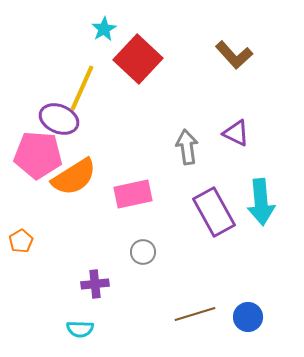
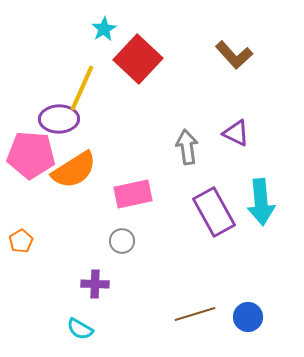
purple ellipse: rotated 24 degrees counterclockwise
pink pentagon: moved 7 px left
orange semicircle: moved 7 px up
gray circle: moved 21 px left, 11 px up
purple cross: rotated 8 degrees clockwise
cyan semicircle: rotated 28 degrees clockwise
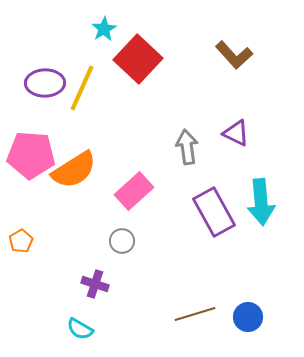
purple ellipse: moved 14 px left, 36 px up
pink rectangle: moved 1 px right, 3 px up; rotated 30 degrees counterclockwise
purple cross: rotated 16 degrees clockwise
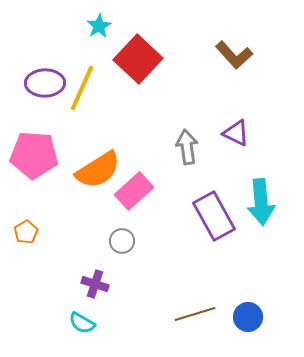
cyan star: moved 5 px left, 3 px up
pink pentagon: moved 3 px right
orange semicircle: moved 24 px right
purple rectangle: moved 4 px down
orange pentagon: moved 5 px right, 9 px up
cyan semicircle: moved 2 px right, 6 px up
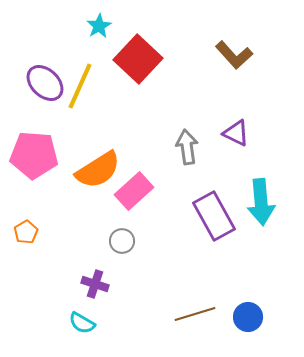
purple ellipse: rotated 45 degrees clockwise
yellow line: moved 2 px left, 2 px up
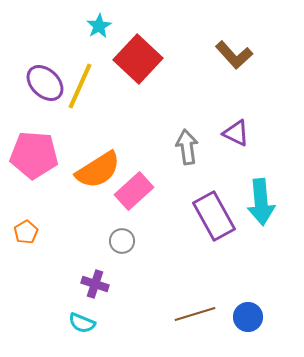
cyan semicircle: rotated 8 degrees counterclockwise
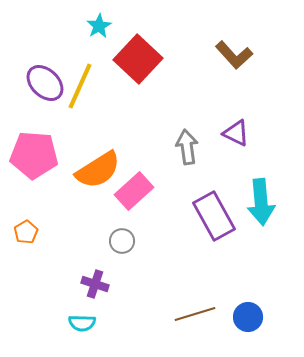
cyan semicircle: rotated 20 degrees counterclockwise
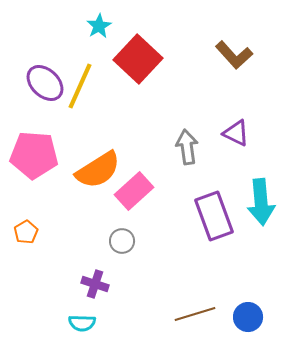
purple rectangle: rotated 9 degrees clockwise
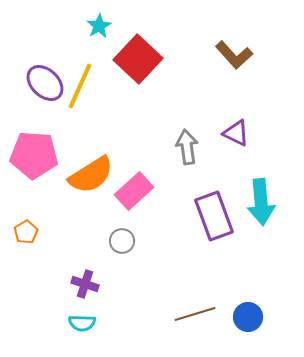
orange semicircle: moved 7 px left, 5 px down
purple cross: moved 10 px left
